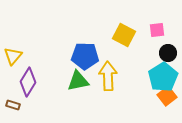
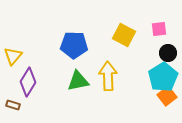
pink square: moved 2 px right, 1 px up
blue pentagon: moved 11 px left, 11 px up
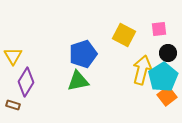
blue pentagon: moved 9 px right, 9 px down; rotated 20 degrees counterclockwise
yellow triangle: rotated 12 degrees counterclockwise
yellow arrow: moved 34 px right, 6 px up; rotated 16 degrees clockwise
purple diamond: moved 2 px left
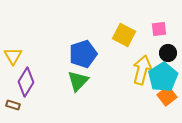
green triangle: rotated 35 degrees counterclockwise
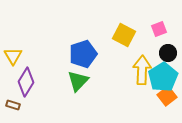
pink square: rotated 14 degrees counterclockwise
yellow arrow: rotated 12 degrees counterclockwise
